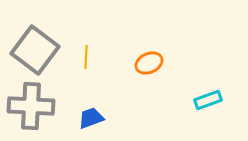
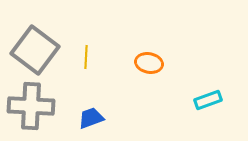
orange ellipse: rotated 36 degrees clockwise
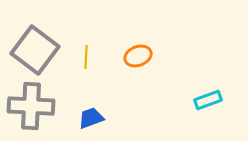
orange ellipse: moved 11 px left, 7 px up; rotated 32 degrees counterclockwise
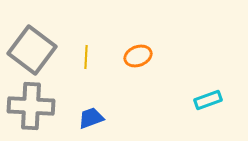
gray square: moved 3 px left
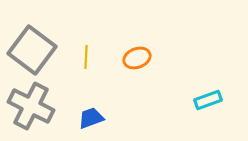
orange ellipse: moved 1 px left, 2 px down
gray cross: rotated 24 degrees clockwise
